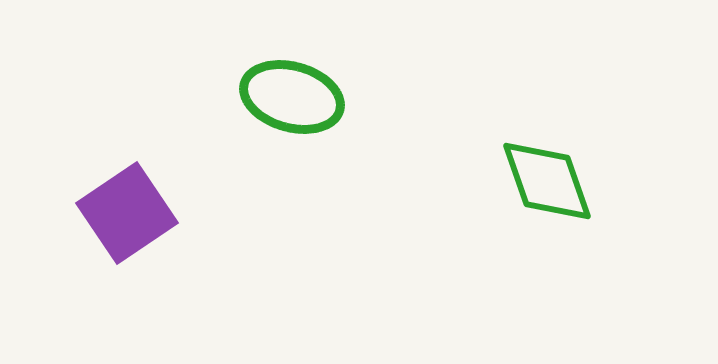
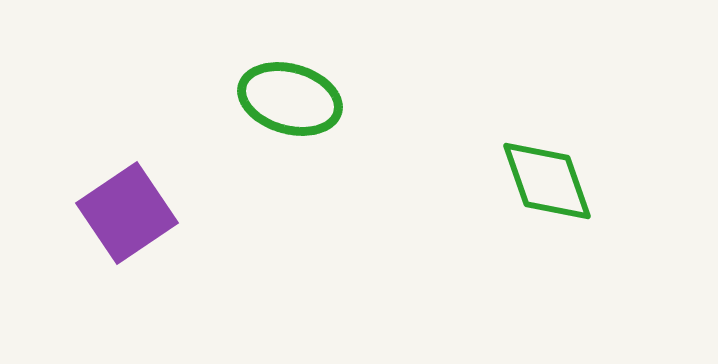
green ellipse: moved 2 px left, 2 px down
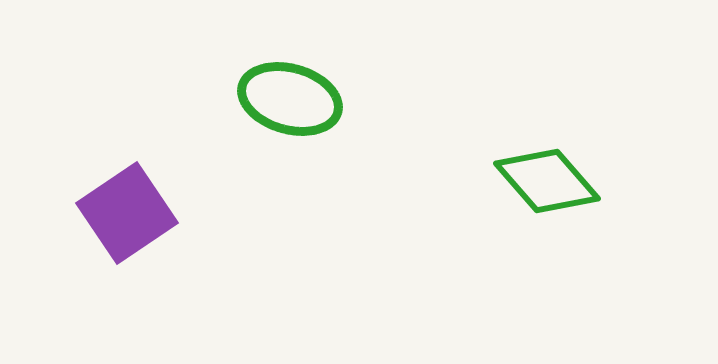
green diamond: rotated 22 degrees counterclockwise
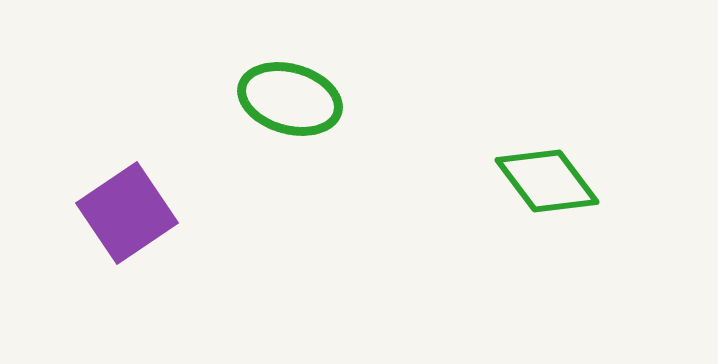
green diamond: rotated 4 degrees clockwise
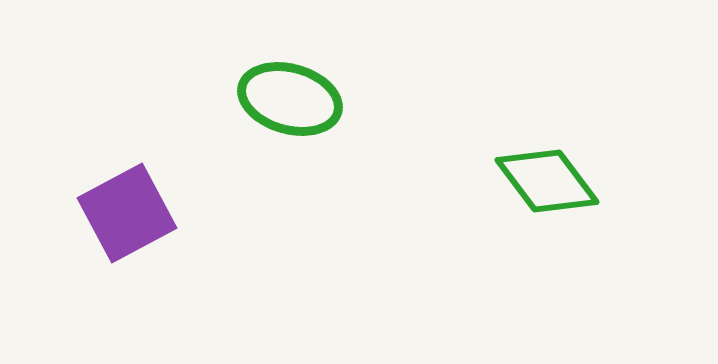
purple square: rotated 6 degrees clockwise
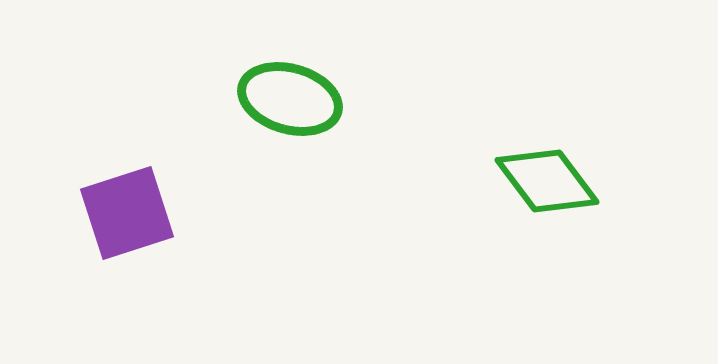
purple square: rotated 10 degrees clockwise
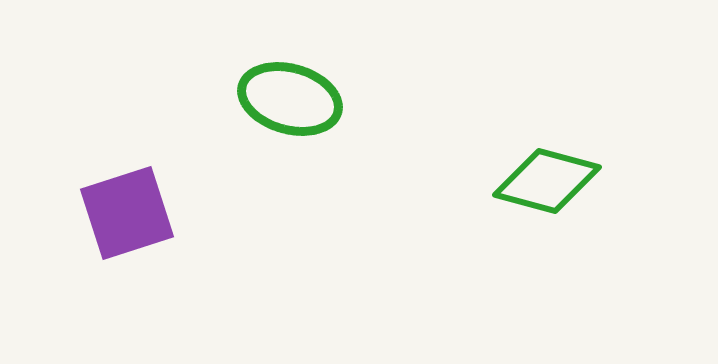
green diamond: rotated 38 degrees counterclockwise
